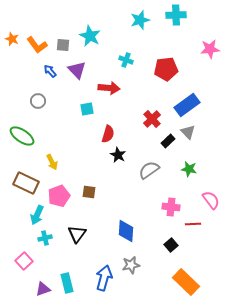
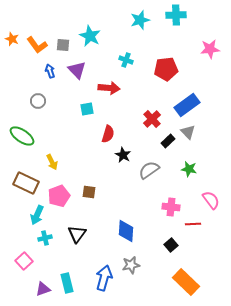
blue arrow at (50, 71): rotated 24 degrees clockwise
black star at (118, 155): moved 5 px right
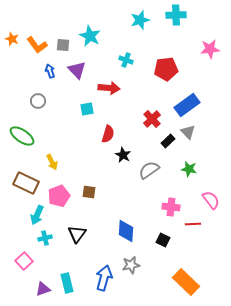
black square at (171, 245): moved 8 px left, 5 px up; rotated 24 degrees counterclockwise
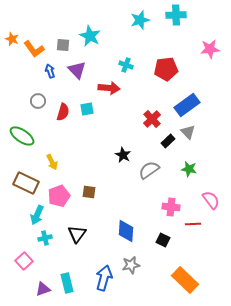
orange L-shape at (37, 45): moved 3 px left, 4 px down
cyan cross at (126, 60): moved 5 px down
red semicircle at (108, 134): moved 45 px left, 22 px up
orange rectangle at (186, 282): moved 1 px left, 2 px up
